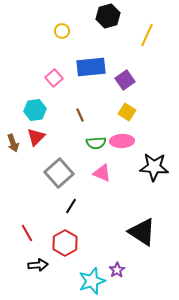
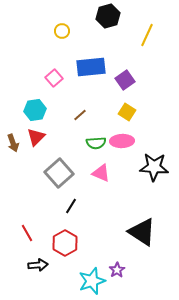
brown line: rotated 72 degrees clockwise
pink triangle: moved 1 px left
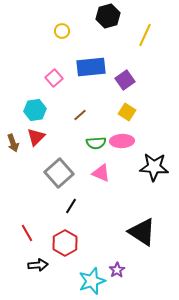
yellow line: moved 2 px left
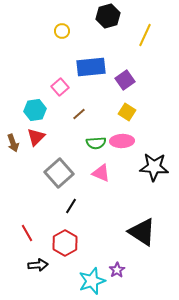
pink square: moved 6 px right, 9 px down
brown line: moved 1 px left, 1 px up
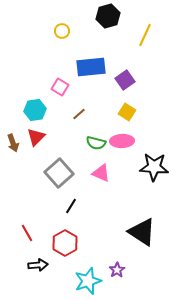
pink square: rotated 18 degrees counterclockwise
green semicircle: rotated 18 degrees clockwise
cyan star: moved 4 px left
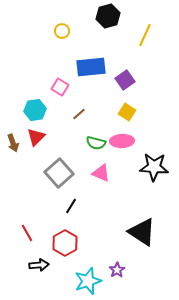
black arrow: moved 1 px right
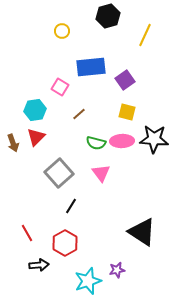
yellow square: rotated 18 degrees counterclockwise
black star: moved 28 px up
pink triangle: rotated 30 degrees clockwise
purple star: rotated 21 degrees clockwise
